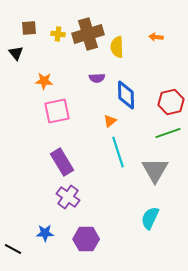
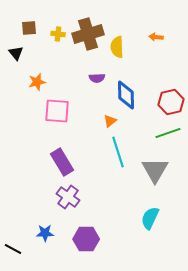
orange star: moved 7 px left, 1 px down; rotated 18 degrees counterclockwise
pink square: rotated 16 degrees clockwise
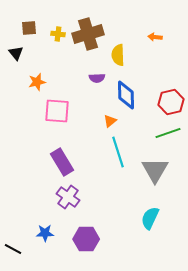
orange arrow: moved 1 px left
yellow semicircle: moved 1 px right, 8 px down
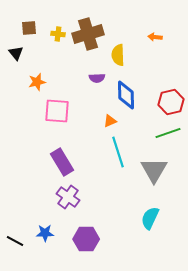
orange triangle: rotated 16 degrees clockwise
gray triangle: moved 1 px left
black line: moved 2 px right, 8 px up
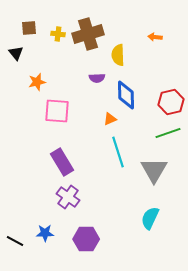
orange triangle: moved 2 px up
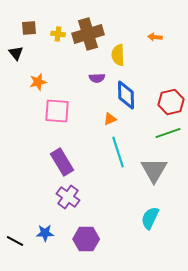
orange star: moved 1 px right
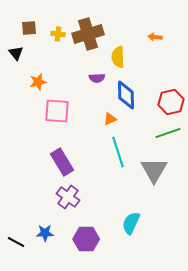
yellow semicircle: moved 2 px down
cyan semicircle: moved 19 px left, 5 px down
black line: moved 1 px right, 1 px down
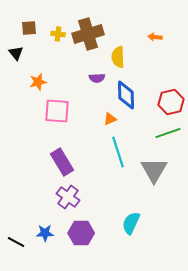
purple hexagon: moved 5 px left, 6 px up
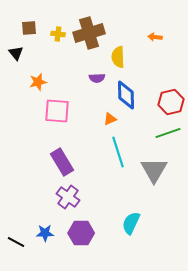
brown cross: moved 1 px right, 1 px up
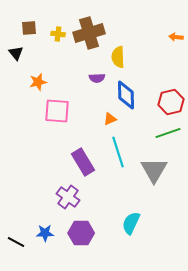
orange arrow: moved 21 px right
purple rectangle: moved 21 px right
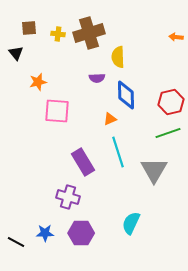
purple cross: rotated 20 degrees counterclockwise
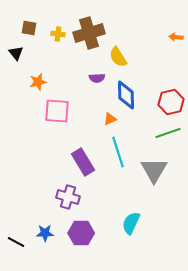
brown square: rotated 14 degrees clockwise
yellow semicircle: rotated 30 degrees counterclockwise
